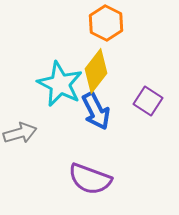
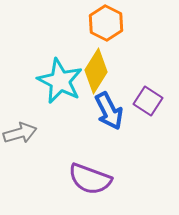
yellow diamond: rotated 6 degrees counterclockwise
cyan star: moved 3 px up
blue arrow: moved 13 px right
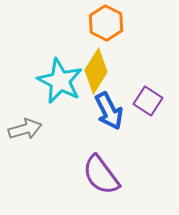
gray arrow: moved 5 px right, 4 px up
purple semicircle: moved 11 px right, 4 px up; rotated 33 degrees clockwise
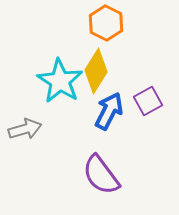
cyan star: rotated 6 degrees clockwise
purple square: rotated 28 degrees clockwise
blue arrow: rotated 126 degrees counterclockwise
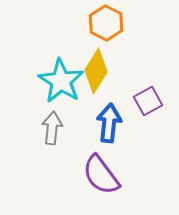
cyan star: moved 1 px right
blue arrow: moved 12 px down; rotated 21 degrees counterclockwise
gray arrow: moved 27 px right, 1 px up; rotated 68 degrees counterclockwise
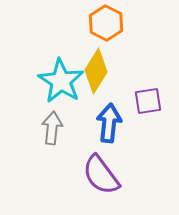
purple square: rotated 20 degrees clockwise
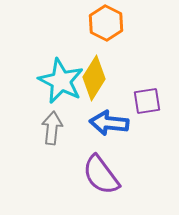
yellow diamond: moved 2 px left, 7 px down
cyan star: rotated 6 degrees counterclockwise
purple square: moved 1 px left
blue arrow: rotated 90 degrees counterclockwise
